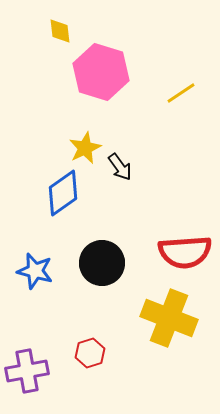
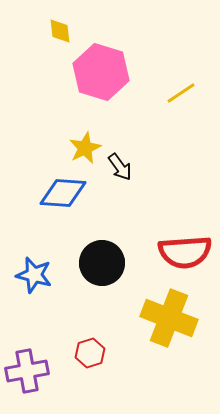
blue diamond: rotated 39 degrees clockwise
blue star: moved 1 px left, 4 px down
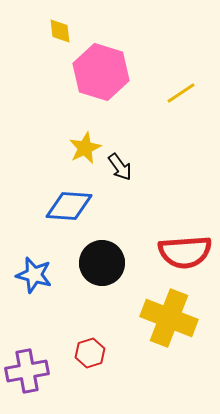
blue diamond: moved 6 px right, 13 px down
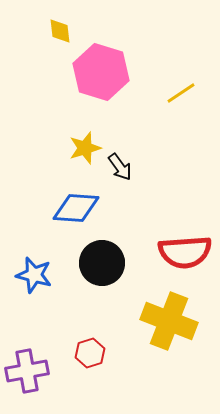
yellow star: rotated 8 degrees clockwise
blue diamond: moved 7 px right, 2 px down
yellow cross: moved 3 px down
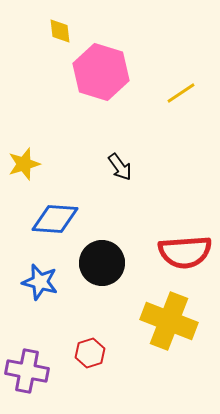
yellow star: moved 61 px left, 16 px down
blue diamond: moved 21 px left, 11 px down
blue star: moved 6 px right, 7 px down
purple cross: rotated 21 degrees clockwise
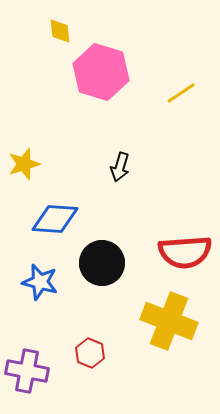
black arrow: rotated 52 degrees clockwise
red hexagon: rotated 20 degrees counterclockwise
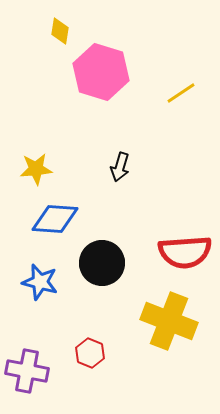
yellow diamond: rotated 16 degrees clockwise
yellow star: moved 12 px right, 5 px down; rotated 12 degrees clockwise
